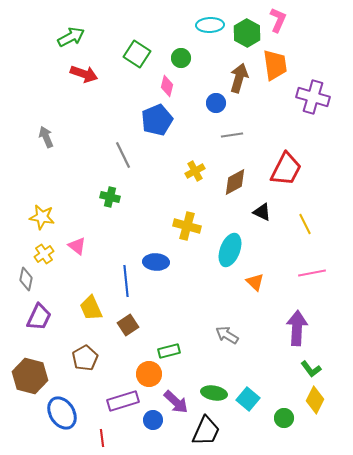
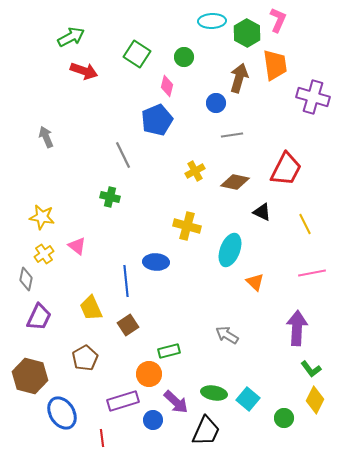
cyan ellipse at (210, 25): moved 2 px right, 4 px up
green circle at (181, 58): moved 3 px right, 1 px up
red arrow at (84, 74): moved 3 px up
brown diamond at (235, 182): rotated 40 degrees clockwise
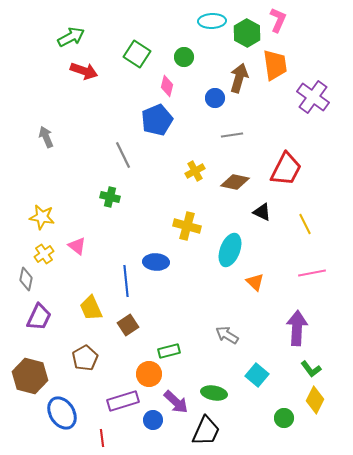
purple cross at (313, 97): rotated 20 degrees clockwise
blue circle at (216, 103): moved 1 px left, 5 px up
cyan square at (248, 399): moved 9 px right, 24 px up
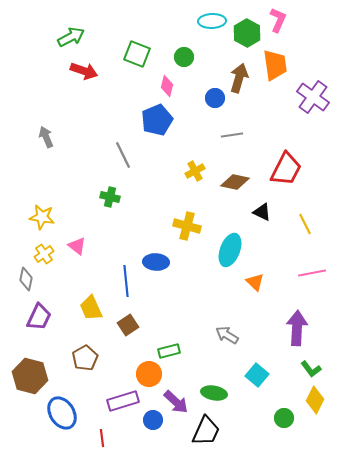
green square at (137, 54): rotated 12 degrees counterclockwise
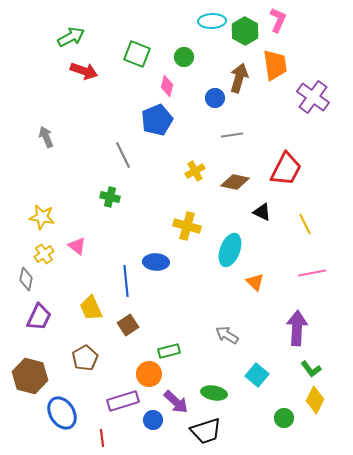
green hexagon at (247, 33): moved 2 px left, 2 px up
black trapezoid at (206, 431): rotated 48 degrees clockwise
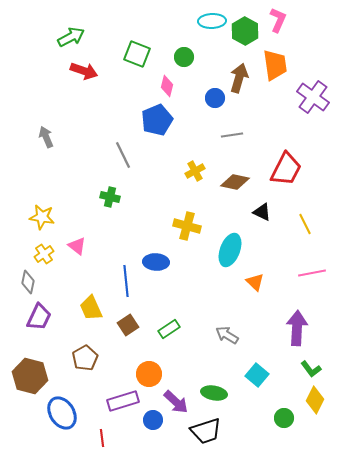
gray diamond at (26, 279): moved 2 px right, 3 px down
green rectangle at (169, 351): moved 22 px up; rotated 20 degrees counterclockwise
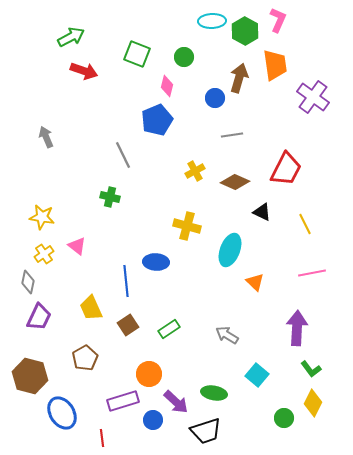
brown diamond at (235, 182): rotated 12 degrees clockwise
yellow diamond at (315, 400): moved 2 px left, 3 px down
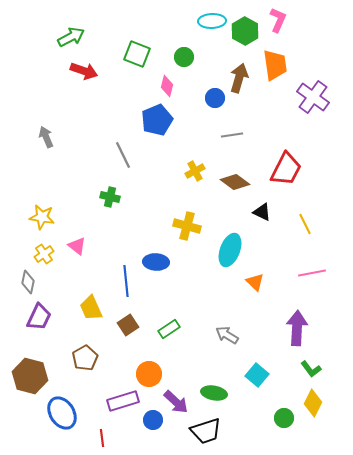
brown diamond at (235, 182): rotated 12 degrees clockwise
